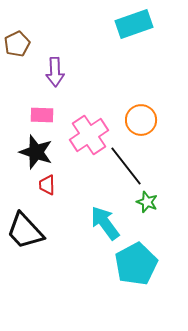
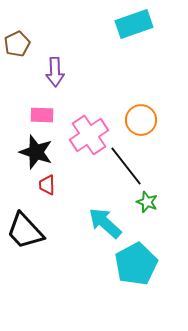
cyan arrow: rotated 12 degrees counterclockwise
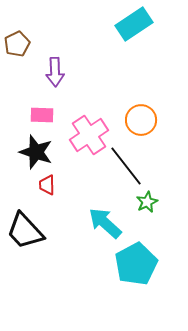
cyan rectangle: rotated 15 degrees counterclockwise
green star: rotated 25 degrees clockwise
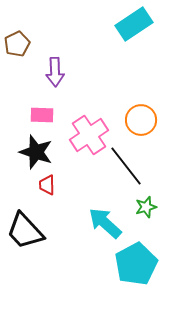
green star: moved 1 px left, 5 px down; rotated 10 degrees clockwise
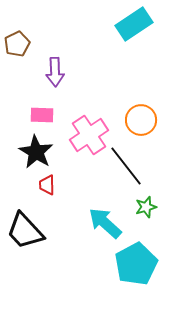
black star: rotated 12 degrees clockwise
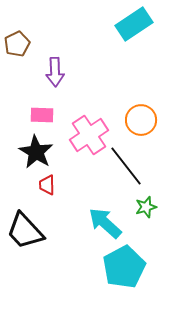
cyan pentagon: moved 12 px left, 3 px down
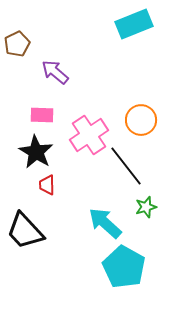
cyan rectangle: rotated 12 degrees clockwise
purple arrow: rotated 132 degrees clockwise
cyan pentagon: rotated 15 degrees counterclockwise
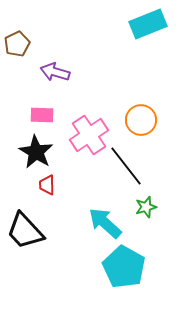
cyan rectangle: moved 14 px right
purple arrow: rotated 24 degrees counterclockwise
